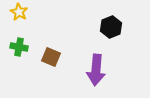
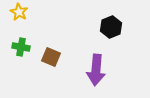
green cross: moved 2 px right
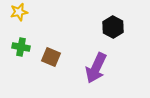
yellow star: rotated 30 degrees clockwise
black hexagon: moved 2 px right; rotated 10 degrees counterclockwise
purple arrow: moved 2 px up; rotated 20 degrees clockwise
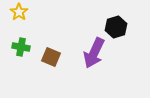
yellow star: rotated 24 degrees counterclockwise
black hexagon: moved 3 px right; rotated 15 degrees clockwise
purple arrow: moved 2 px left, 15 px up
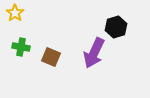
yellow star: moved 4 px left, 1 px down
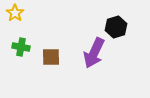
brown square: rotated 24 degrees counterclockwise
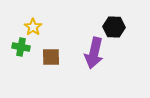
yellow star: moved 18 px right, 14 px down
black hexagon: moved 2 px left; rotated 20 degrees clockwise
purple arrow: rotated 12 degrees counterclockwise
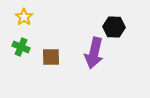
yellow star: moved 9 px left, 10 px up
green cross: rotated 12 degrees clockwise
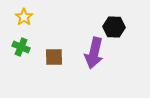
brown square: moved 3 px right
